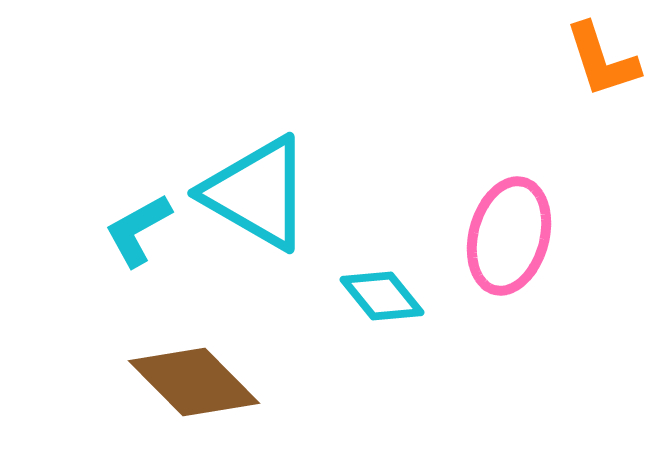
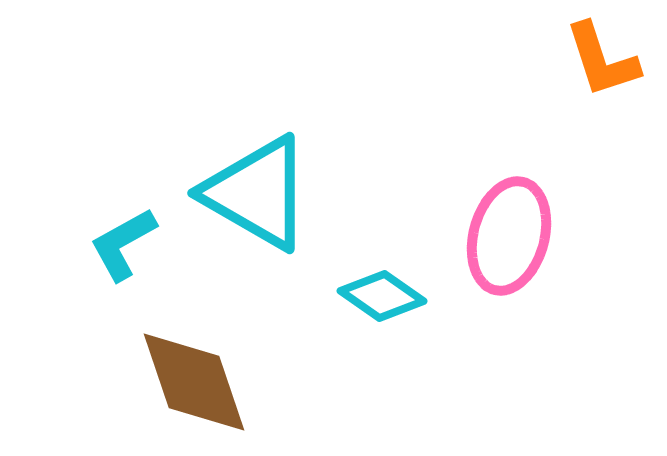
cyan L-shape: moved 15 px left, 14 px down
cyan diamond: rotated 16 degrees counterclockwise
brown diamond: rotated 26 degrees clockwise
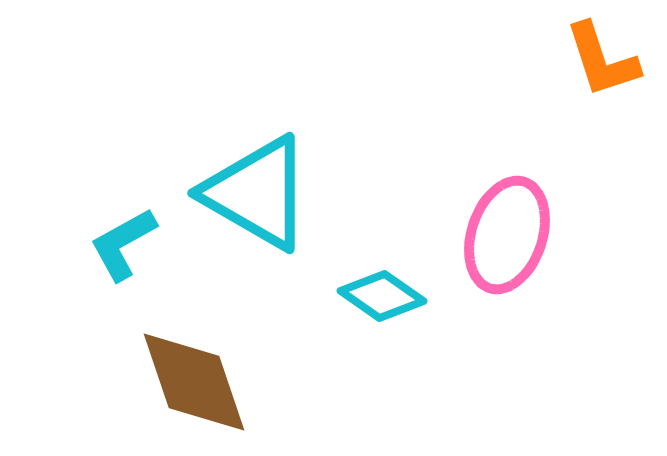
pink ellipse: moved 2 px left, 1 px up; rotated 3 degrees clockwise
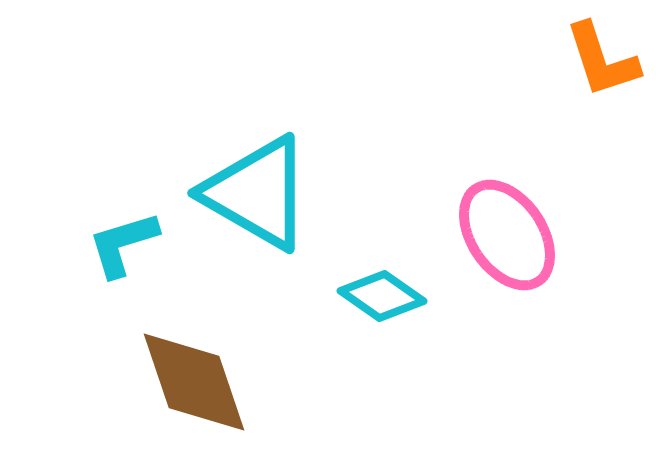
pink ellipse: rotated 52 degrees counterclockwise
cyan L-shape: rotated 12 degrees clockwise
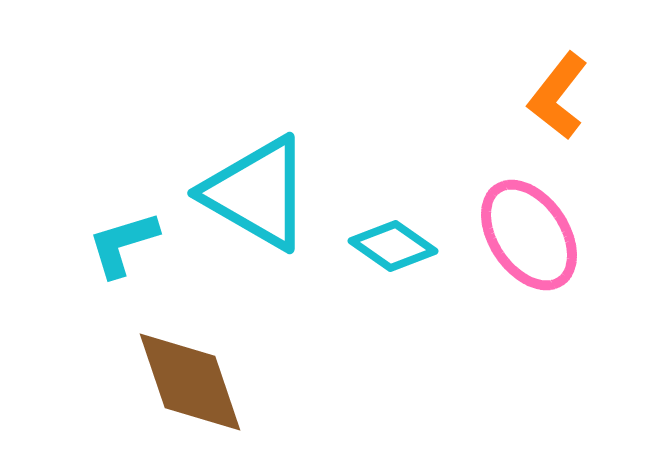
orange L-shape: moved 44 px left, 36 px down; rotated 56 degrees clockwise
pink ellipse: moved 22 px right
cyan diamond: moved 11 px right, 50 px up
brown diamond: moved 4 px left
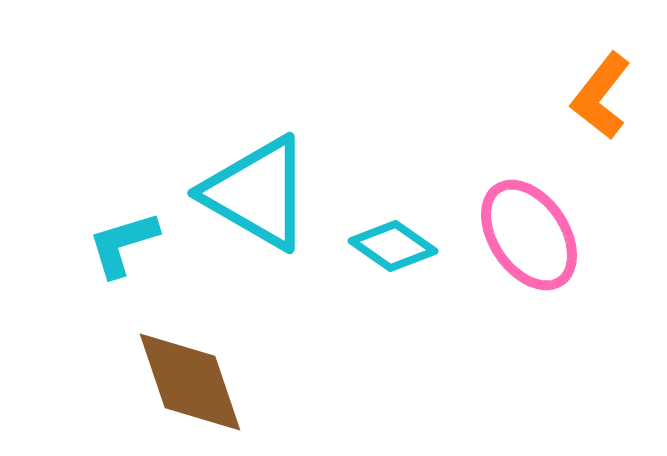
orange L-shape: moved 43 px right
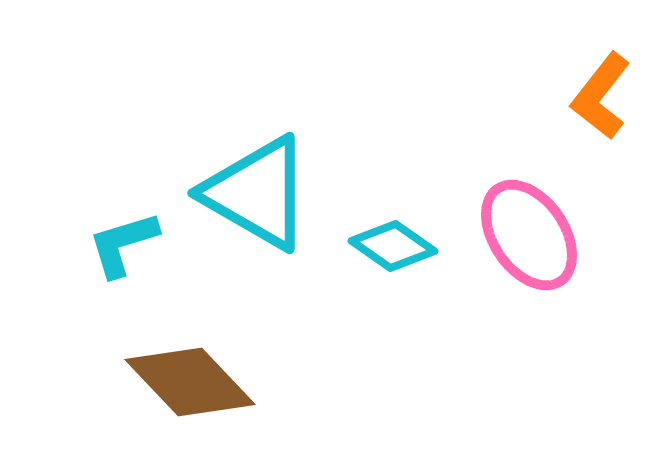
brown diamond: rotated 25 degrees counterclockwise
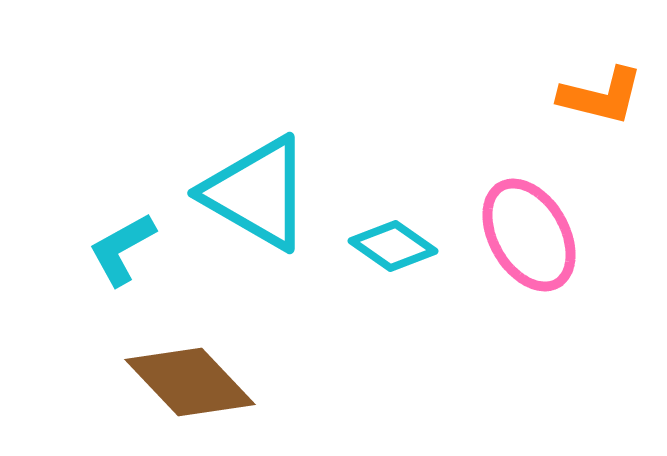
orange L-shape: rotated 114 degrees counterclockwise
pink ellipse: rotated 4 degrees clockwise
cyan L-shape: moved 1 px left, 5 px down; rotated 12 degrees counterclockwise
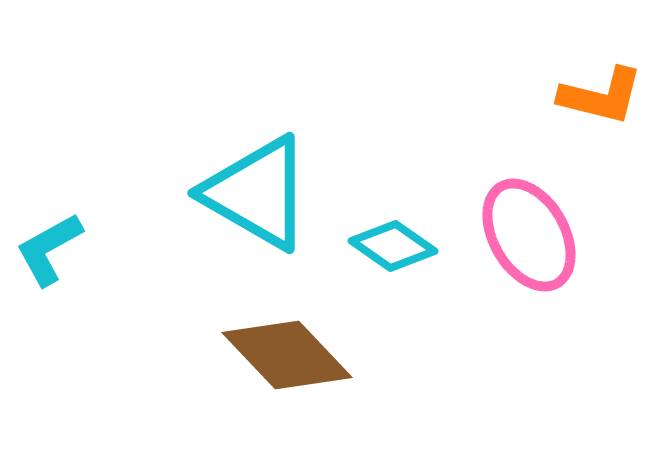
cyan L-shape: moved 73 px left
brown diamond: moved 97 px right, 27 px up
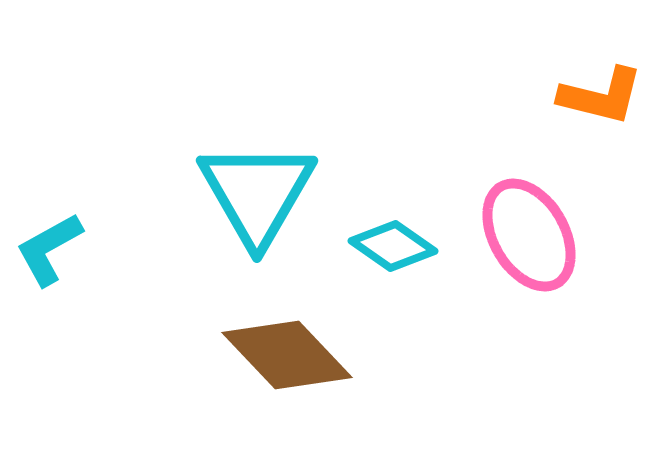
cyan triangle: rotated 30 degrees clockwise
